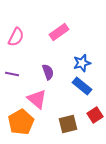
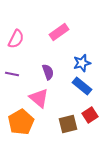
pink semicircle: moved 2 px down
pink triangle: moved 2 px right, 1 px up
red square: moved 5 px left
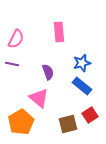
pink rectangle: rotated 60 degrees counterclockwise
purple line: moved 10 px up
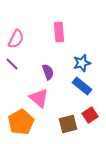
purple line: rotated 32 degrees clockwise
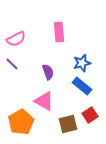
pink semicircle: rotated 36 degrees clockwise
pink triangle: moved 5 px right, 3 px down; rotated 10 degrees counterclockwise
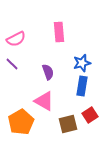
blue rectangle: rotated 60 degrees clockwise
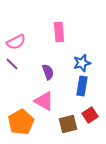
pink semicircle: moved 3 px down
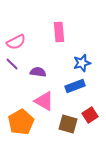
purple semicircle: moved 10 px left; rotated 63 degrees counterclockwise
blue rectangle: moved 7 px left; rotated 60 degrees clockwise
brown square: rotated 30 degrees clockwise
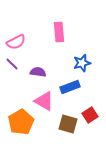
blue rectangle: moved 5 px left, 1 px down
